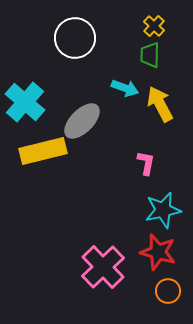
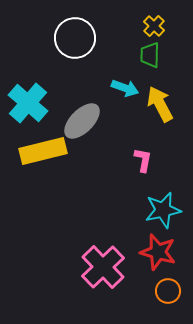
cyan cross: moved 3 px right, 1 px down
pink L-shape: moved 3 px left, 3 px up
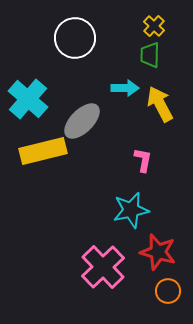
cyan arrow: rotated 20 degrees counterclockwise
cyan cross: moved 4 px up
cyan star: moved 32 px left
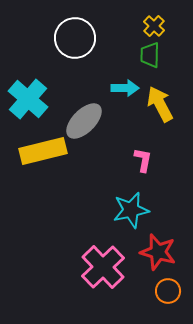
gray ellipse: moved 2 px right
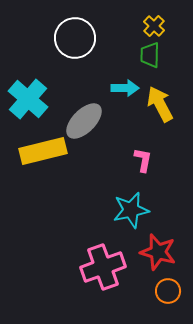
pink cross: rotated 24 degrees clockwise
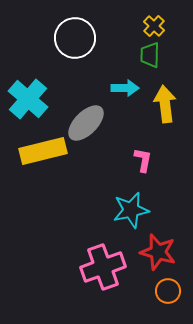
yellow arrow: moved 5 px right; rotated 21 degrees clockwise
gray ellipse: moved 2 px right, 2 px down
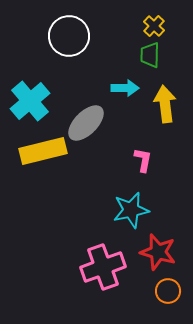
white circle: moved 6 px left, 2 px up
cyan cross: moved 2 px right, 2 px down; rotated 9 degrees clockwise
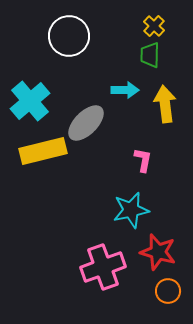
cyan arrow: moved 2 px down
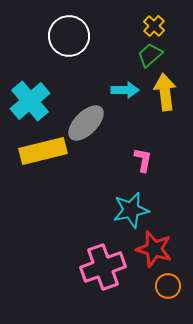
green trapezoid: rotated 48 degrees clockwise
yellow arrow: moved 12 px up
red star: moved 4 px left, 3 px up
orange circle: moved 5 px up
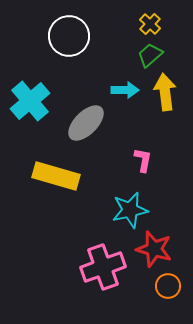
yellow cross: moved 4 px left, 2 px up
yellow rectangle: moved 13 px right, 25 px down; rotated 30 degrees clockwise
cyan star: moved 1 px left
